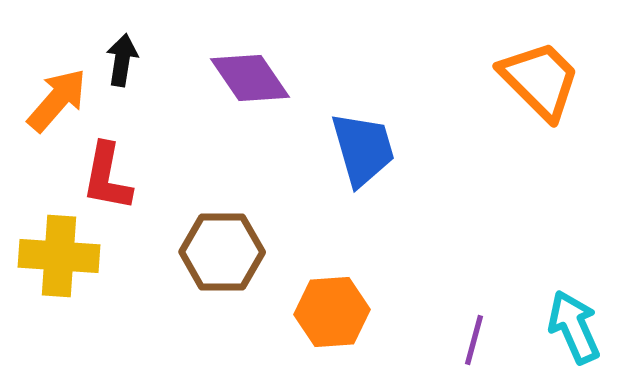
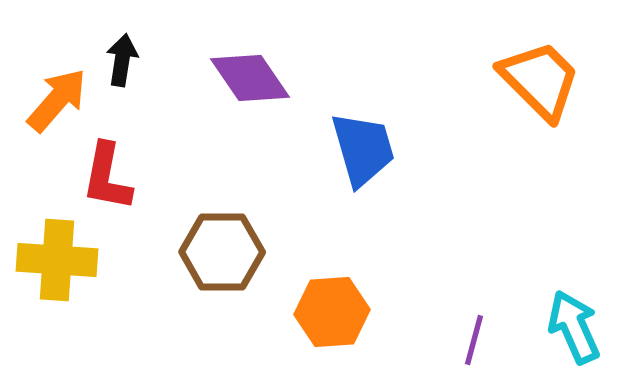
yellow cross: moved 2 px left, 4 px down
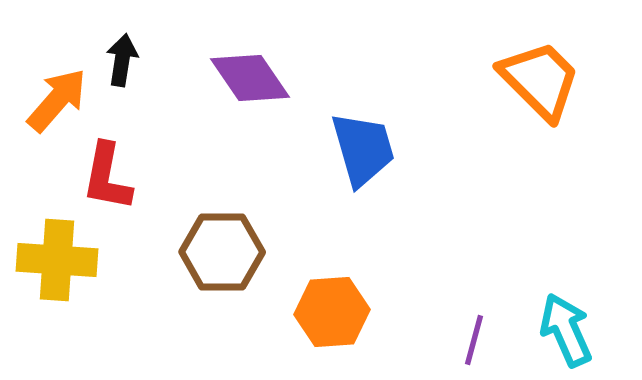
cyan arrow: moved 8 px left, 3 px down
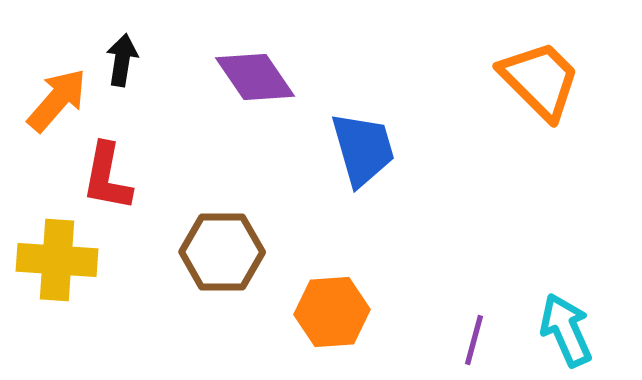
purple diamond: moved 5 px right, 1 px up
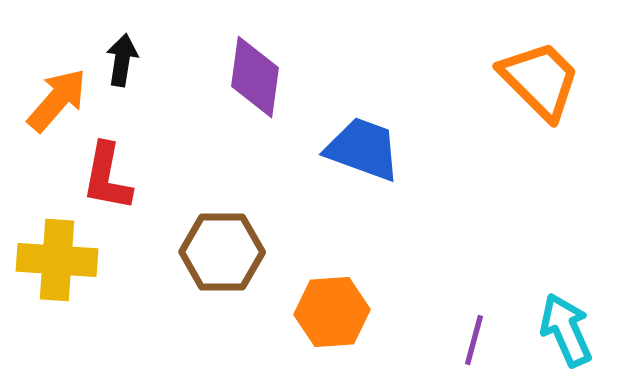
purple diamond: rotated 42 degrees clockwise
blue trapezoid: rotated 54 degrees counterclockwise
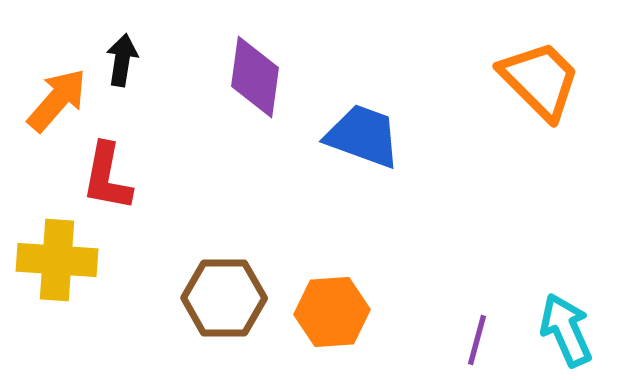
blue trapezoid: moved 13 px up
brown hexagon: moved 2 px right, 46 px down
purple line: moved 3 px right
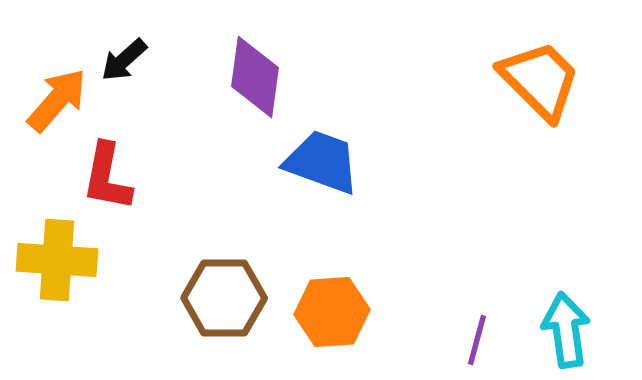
black arrow: moved 2 px right; rotated 141 degrees counterclockwise
blue trapezoid: moved 41 px left, 26 px down
cyan arrow: rotated 16 degrees clockwise
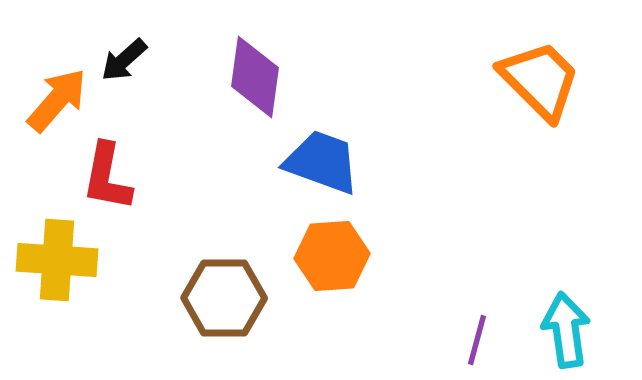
orange hexagon: moved 56 px up
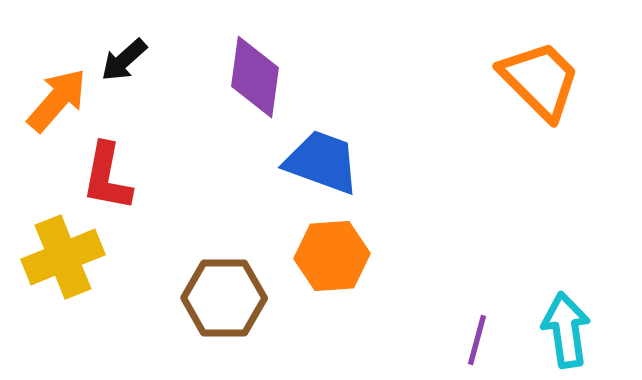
yellow cross: moved 6 px right, 3 px up; rotated 26 degrees counterclockwise
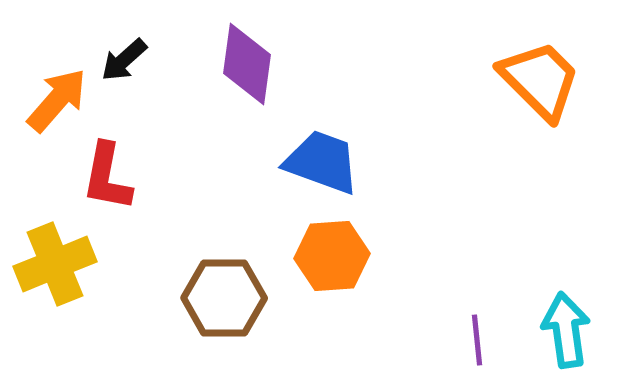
purple diamond: moved 8 px left, 13 px up
yellow cross: moved 8 px left, 7 px down
purple line: rotated 21 degrees counterclockwise
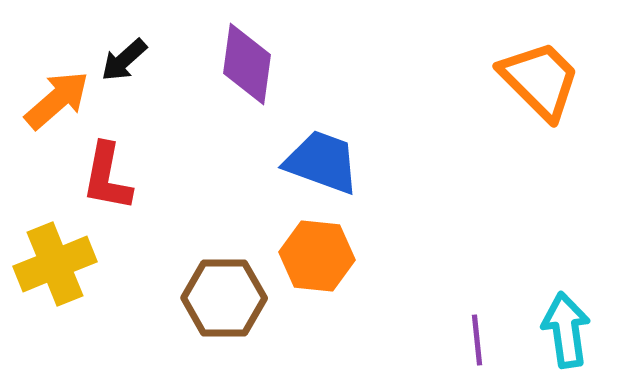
orange arrow: rotated 8 degrees clockwise
orange hexagon: moved 15 px left; rotated 10 degrees clockwise
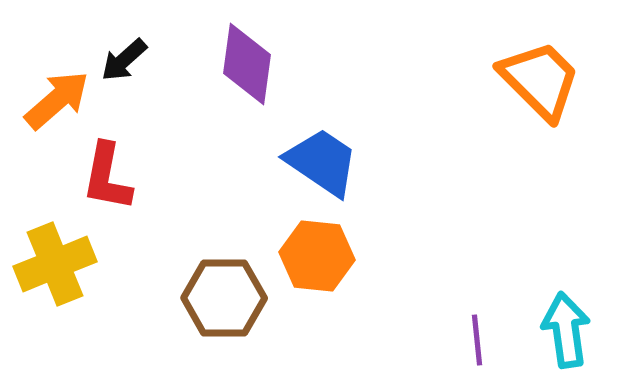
blue trapezoid: rotated 14 degrees clockwise
